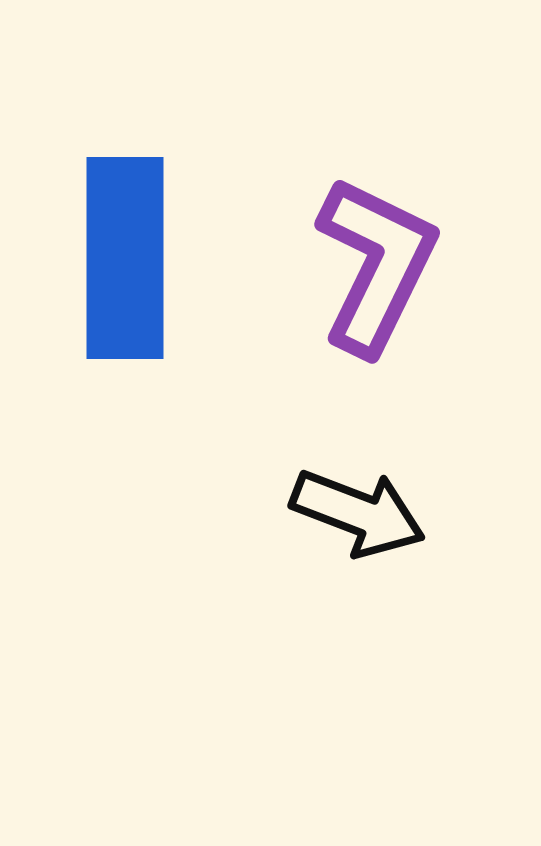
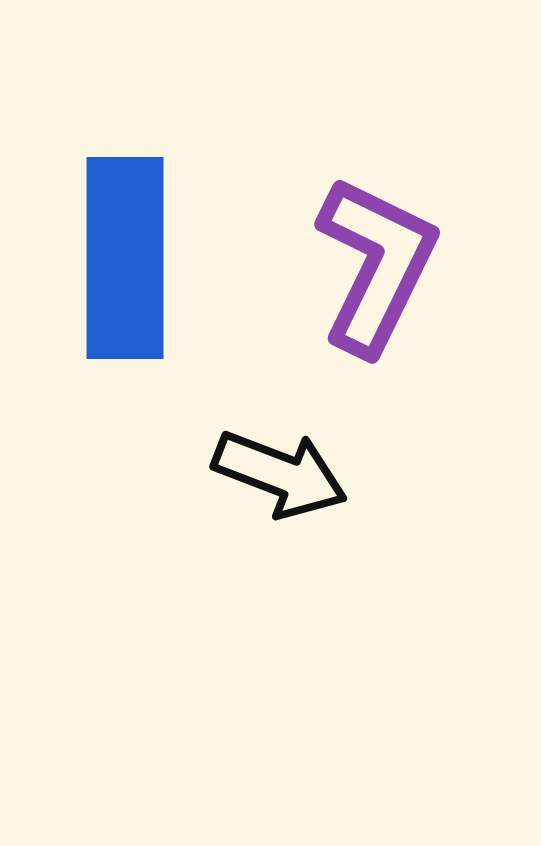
black arrow: moved 78 px left, 39 px up
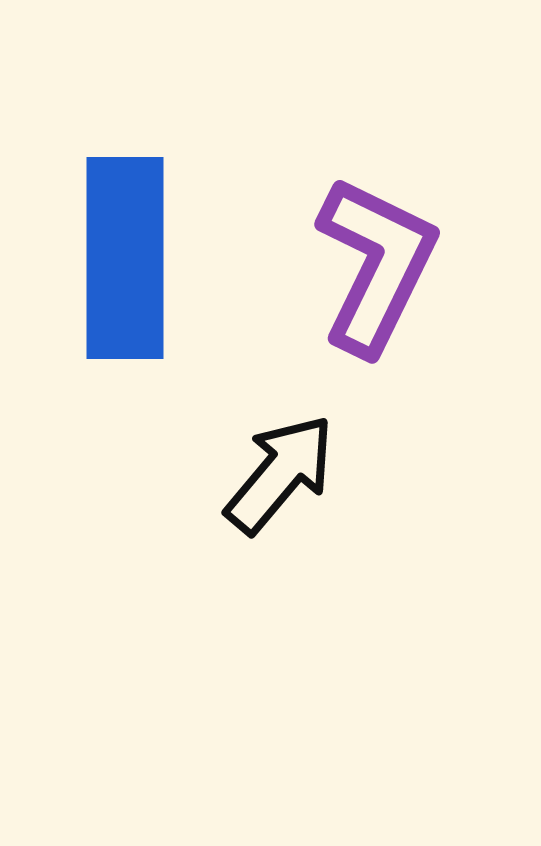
black arrow: rotated 71 degrees counterclockwise
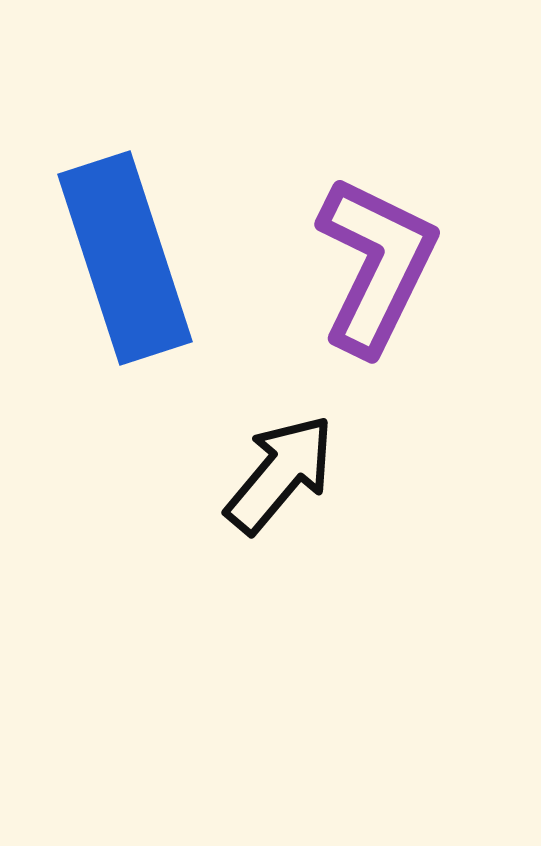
blue rectangle: rotated 18 degrees counterclockwise
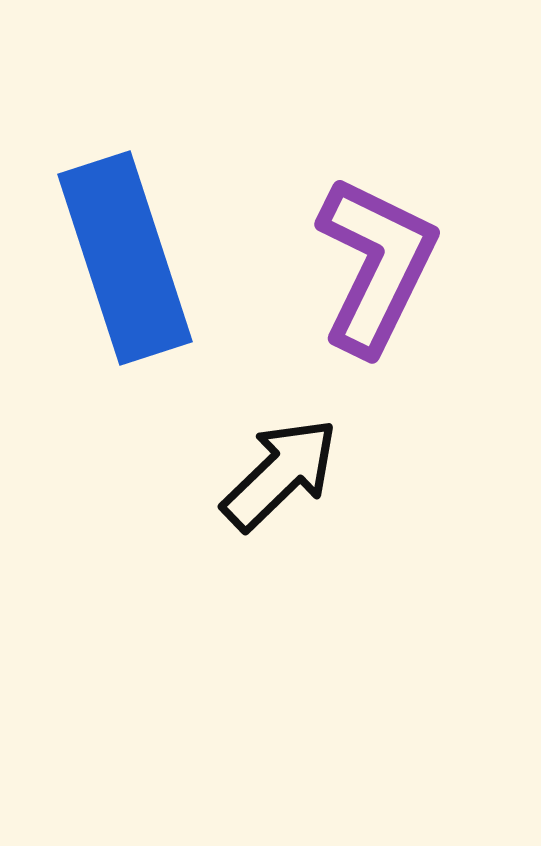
black arrow: rotated 6 degrees clockwise
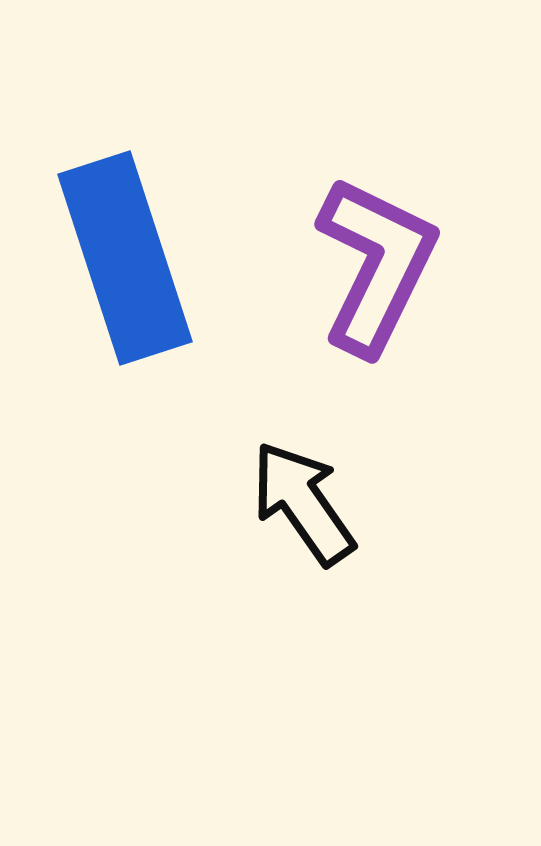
black arrow: moved 23 px right, 29 px down; rotated 81 degrees counterclockwise
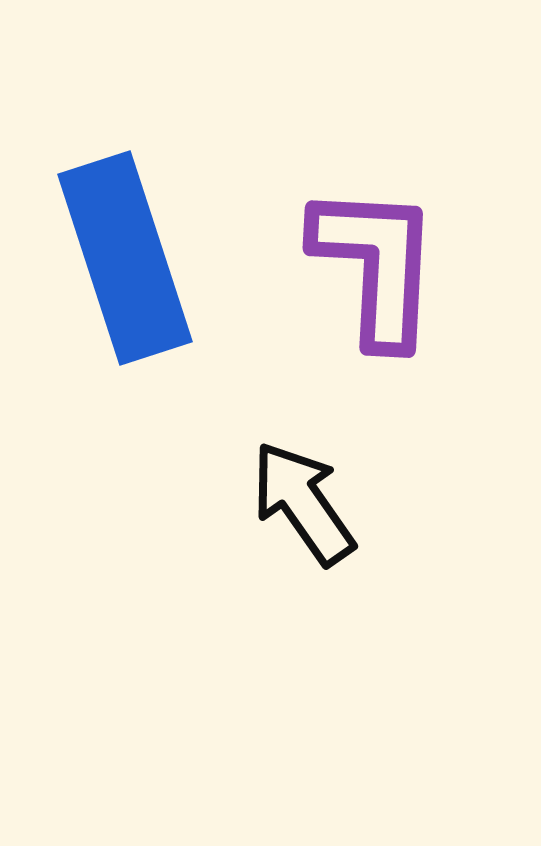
purple L-shape: rotated 23 degrees counterclockwise
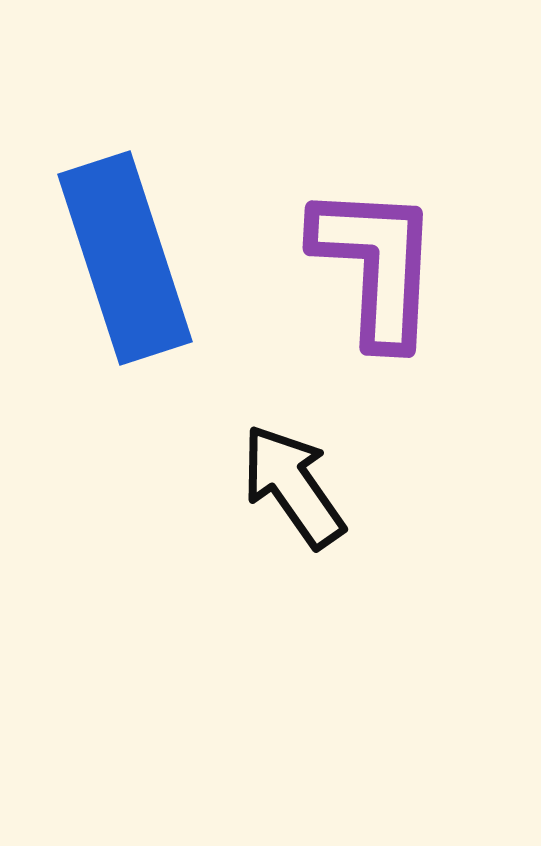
black arrow: moved 10 px left, 17 px up
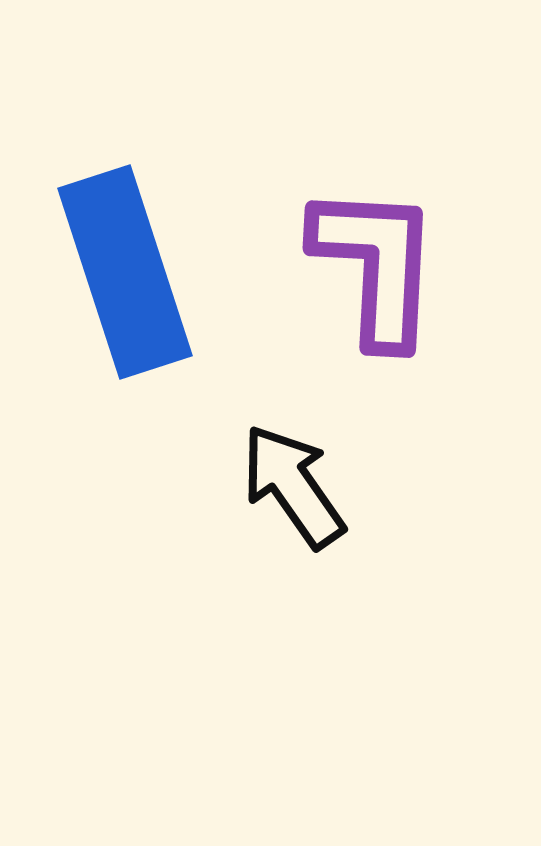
blue rectangle: moved 14 px down
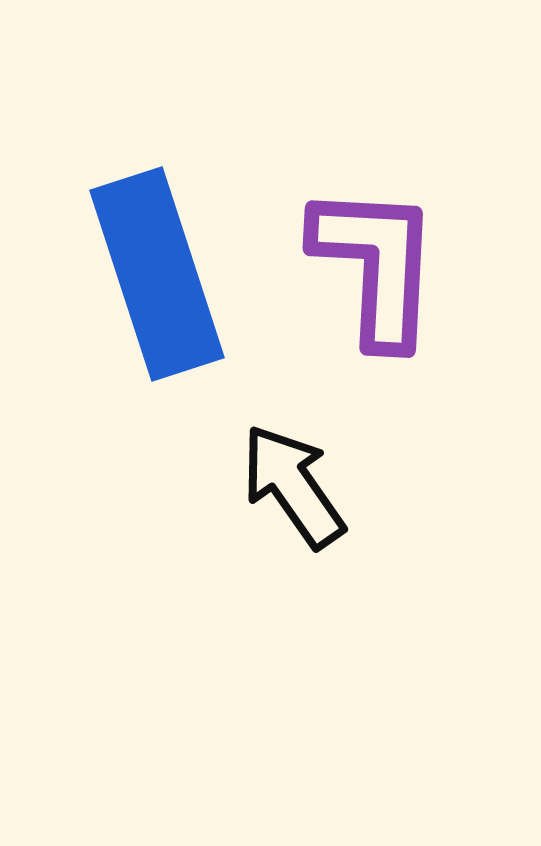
blue rectangle: moved 32 px right, 2 px down
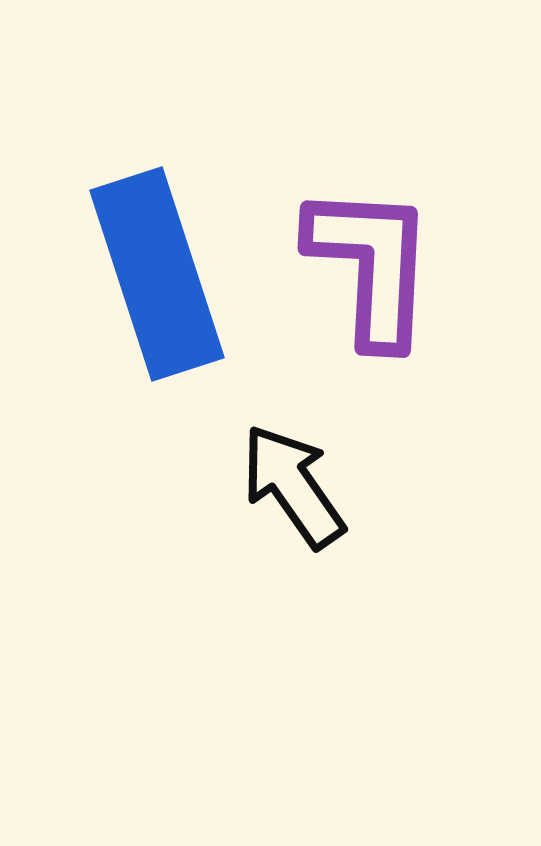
purple L-shape: moved 5 px left
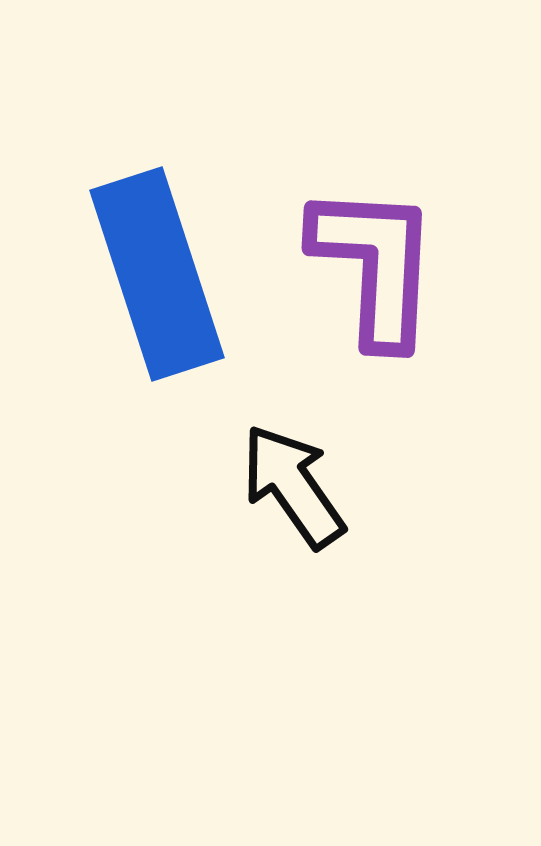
purple L-shape: moved 4 px right
